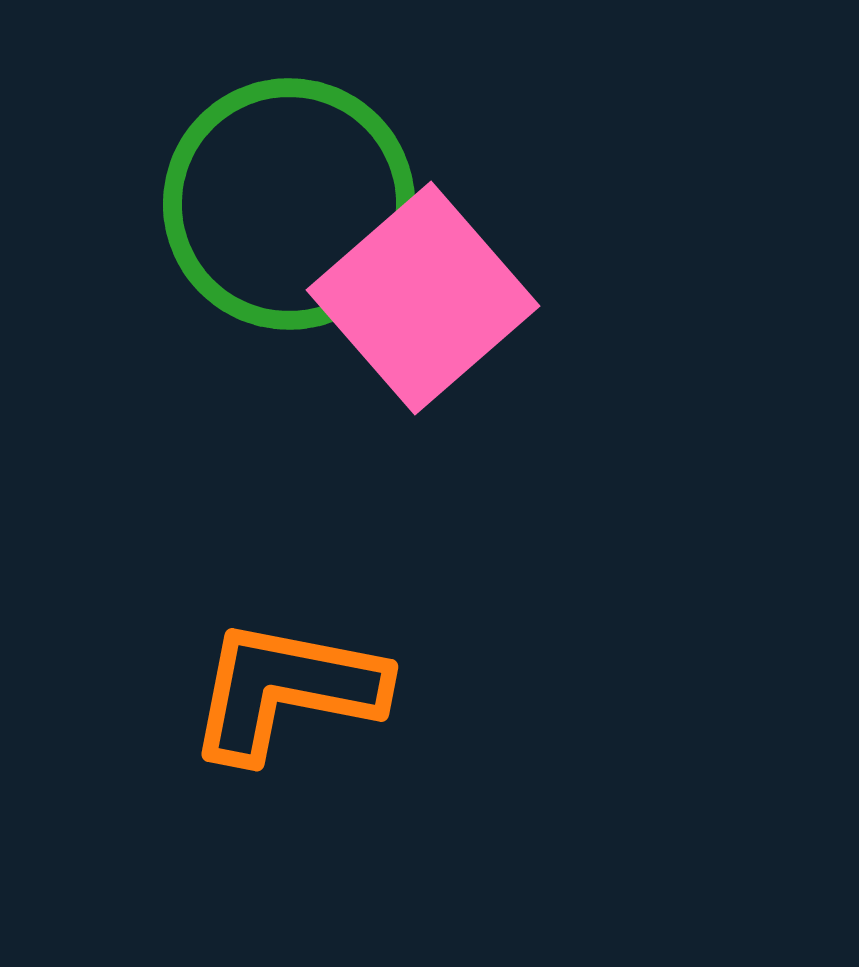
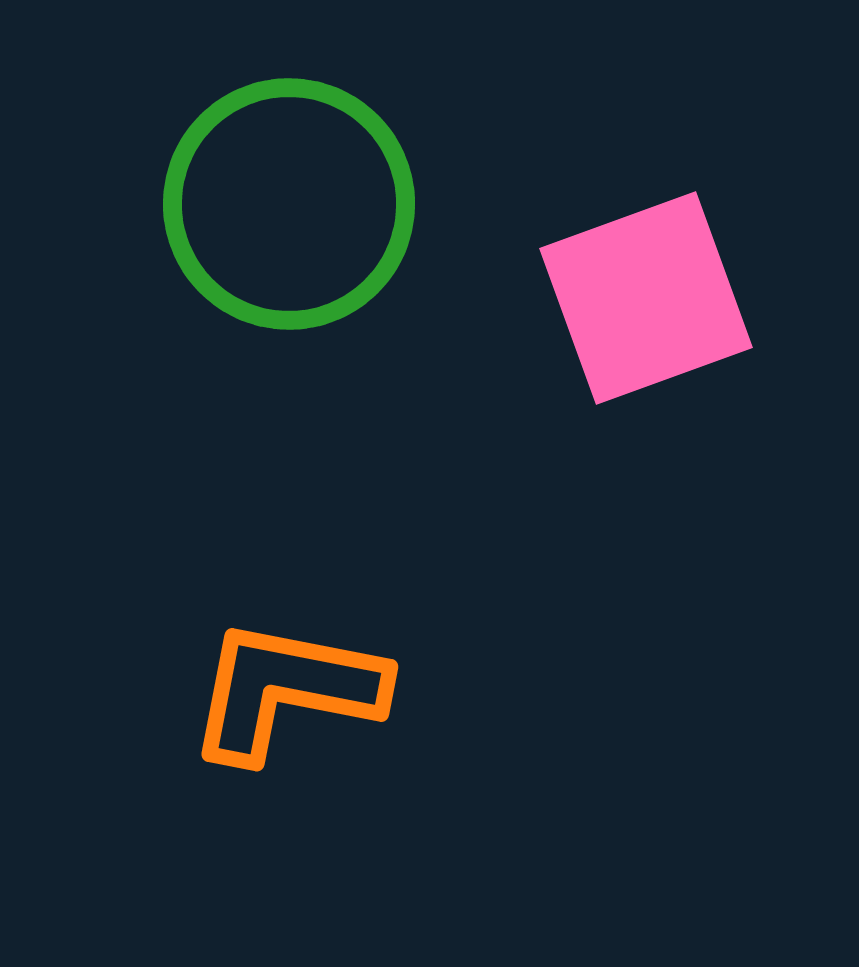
pink square: moved 223 px right; rotated 21 degrees clockwise
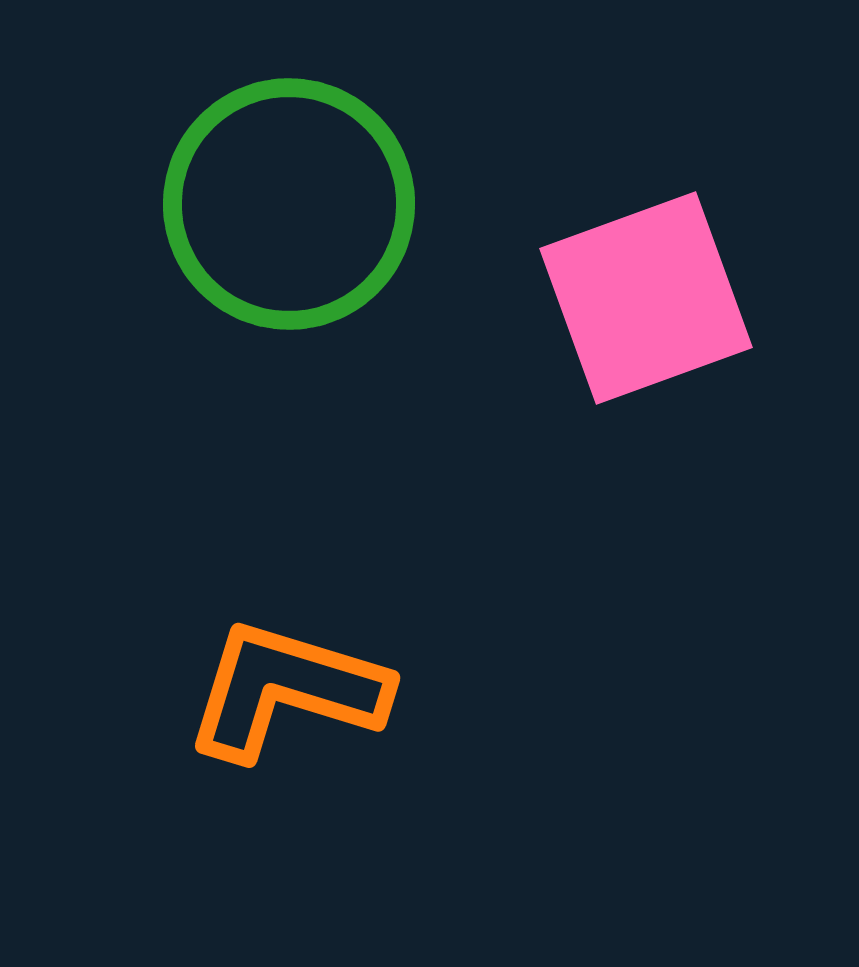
orange L-shape: rotated 6 degrees clockwise
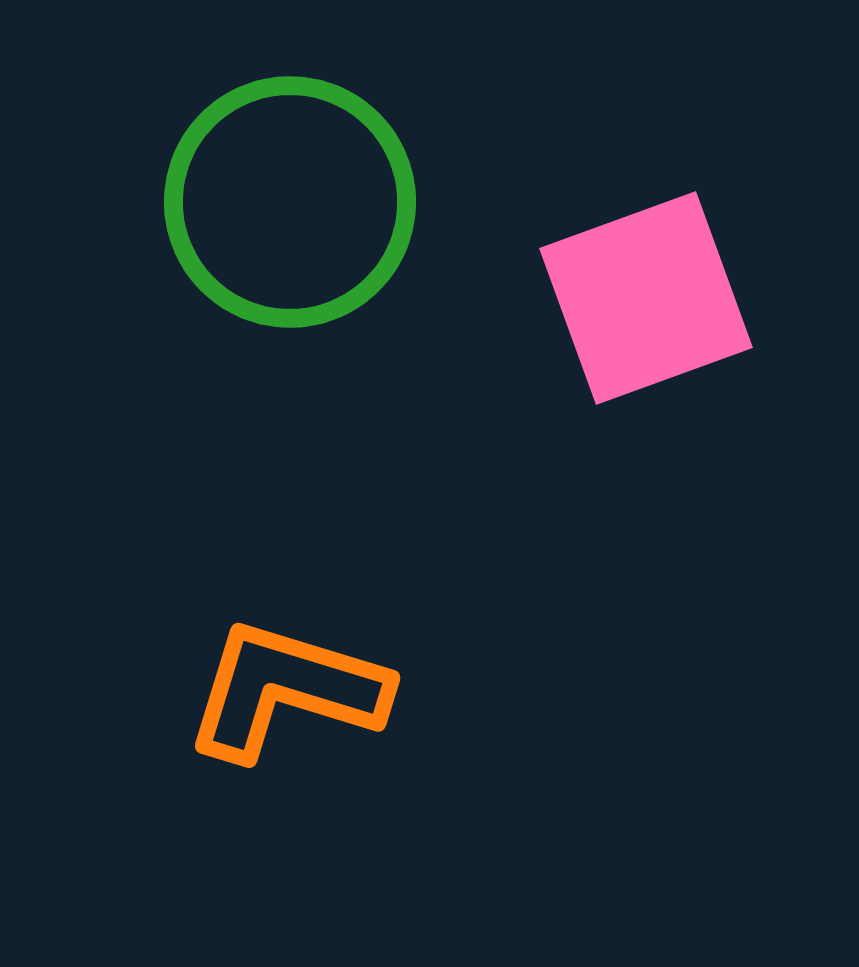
green circle: moved 1 px right, 2 px up
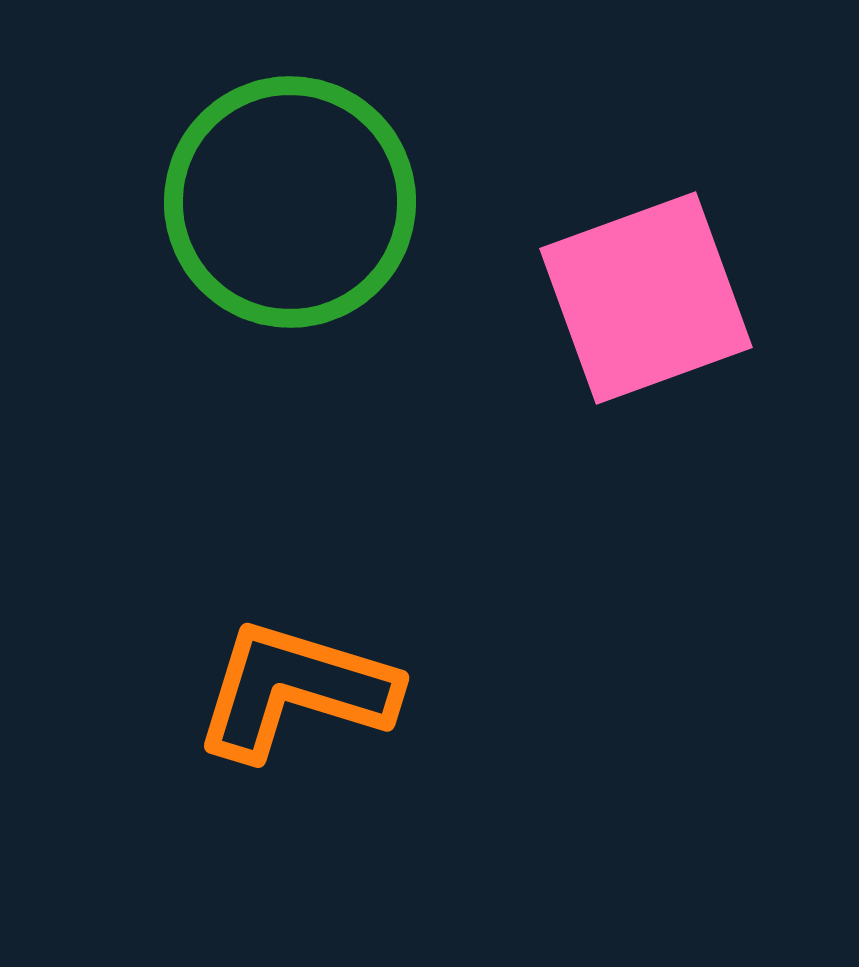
orange L-shape: moved 9 px right
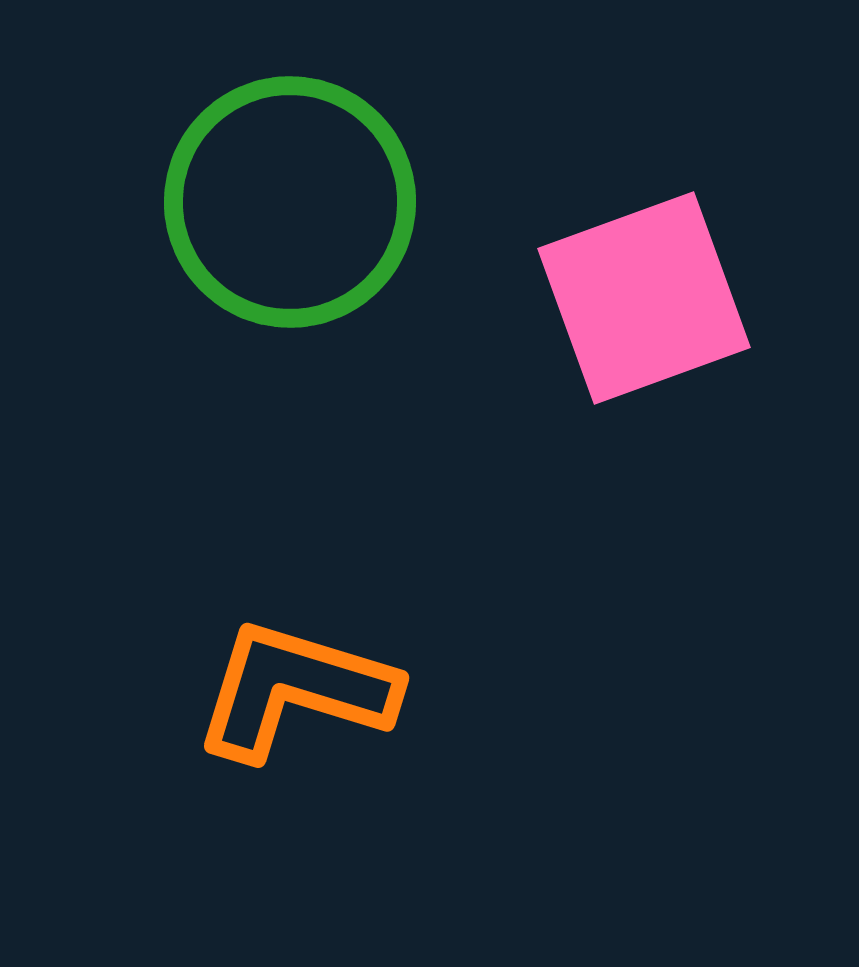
pink square: moved 2 px left
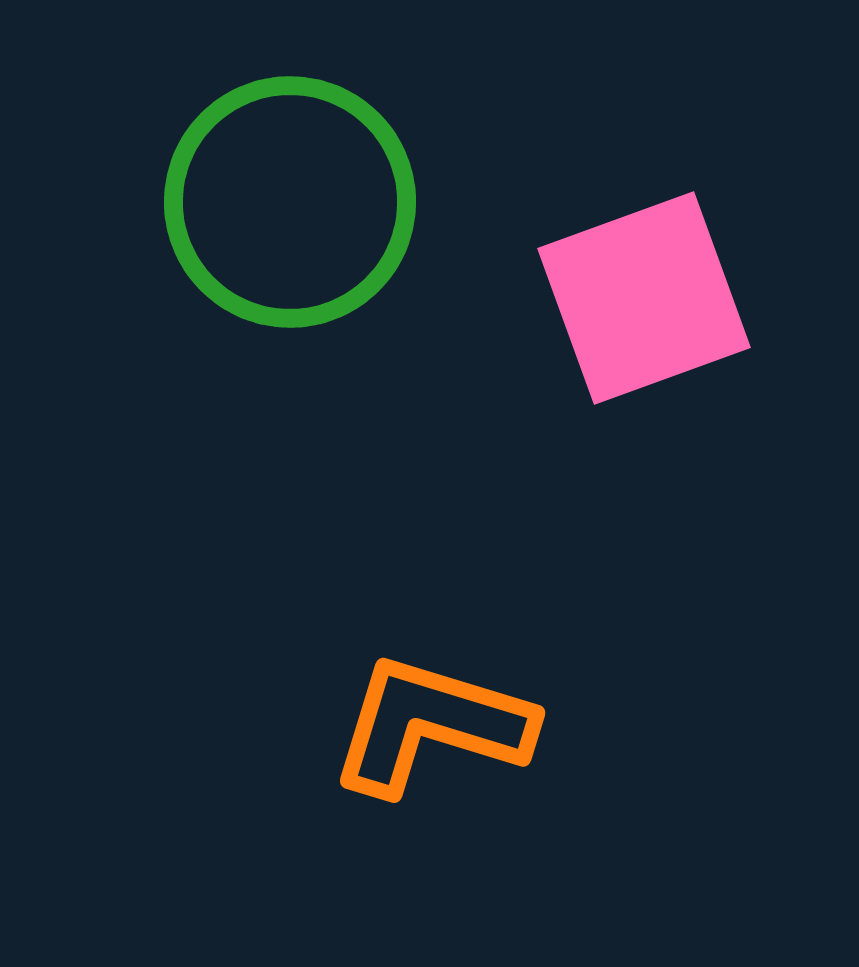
orange L-shape: moved 136 px right, 35 px down
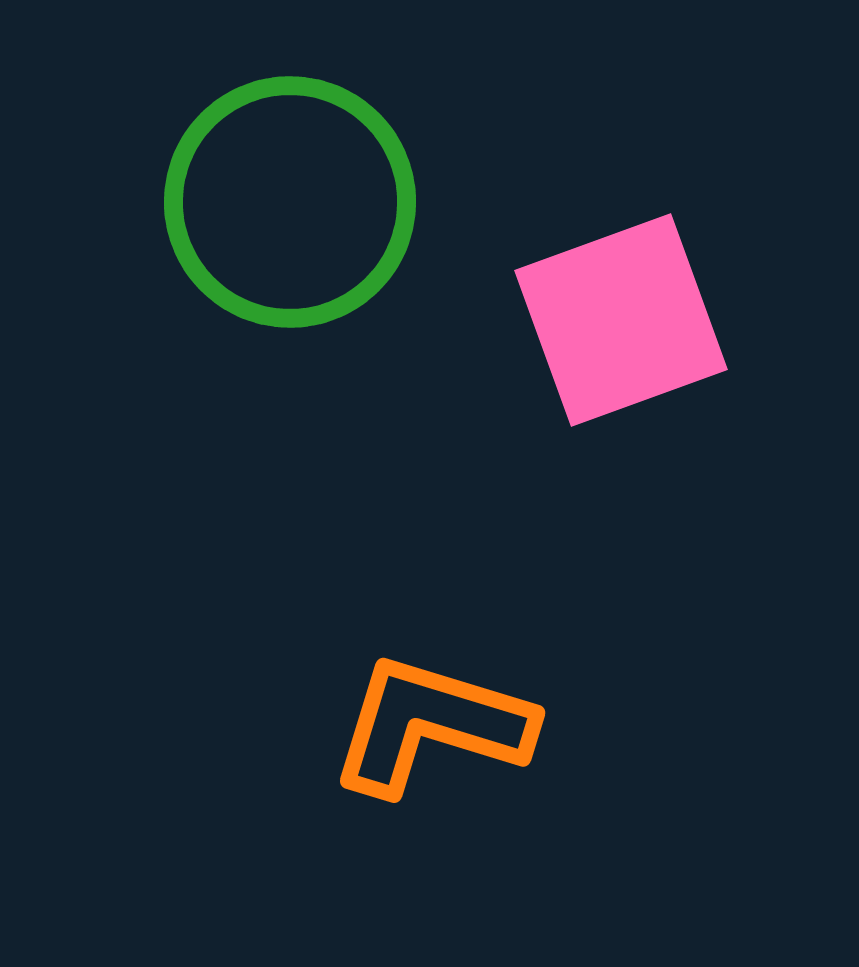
pink square: moved 23 px left, 22 px down
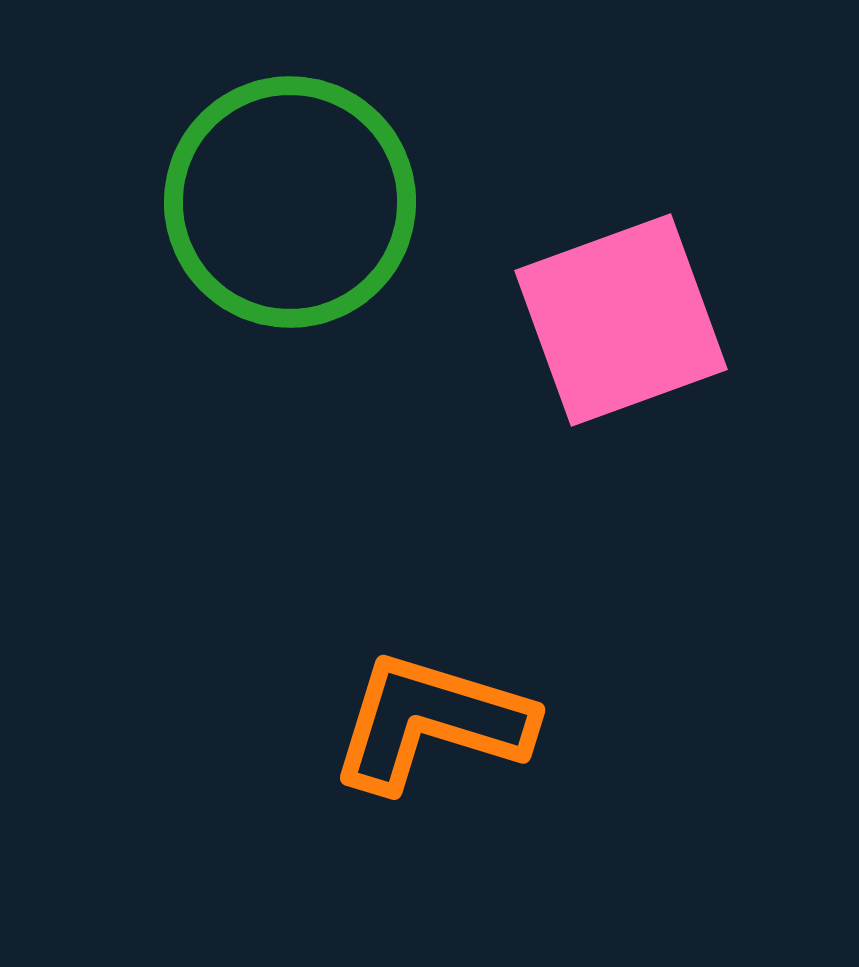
orange L-shape: moved 3 px up
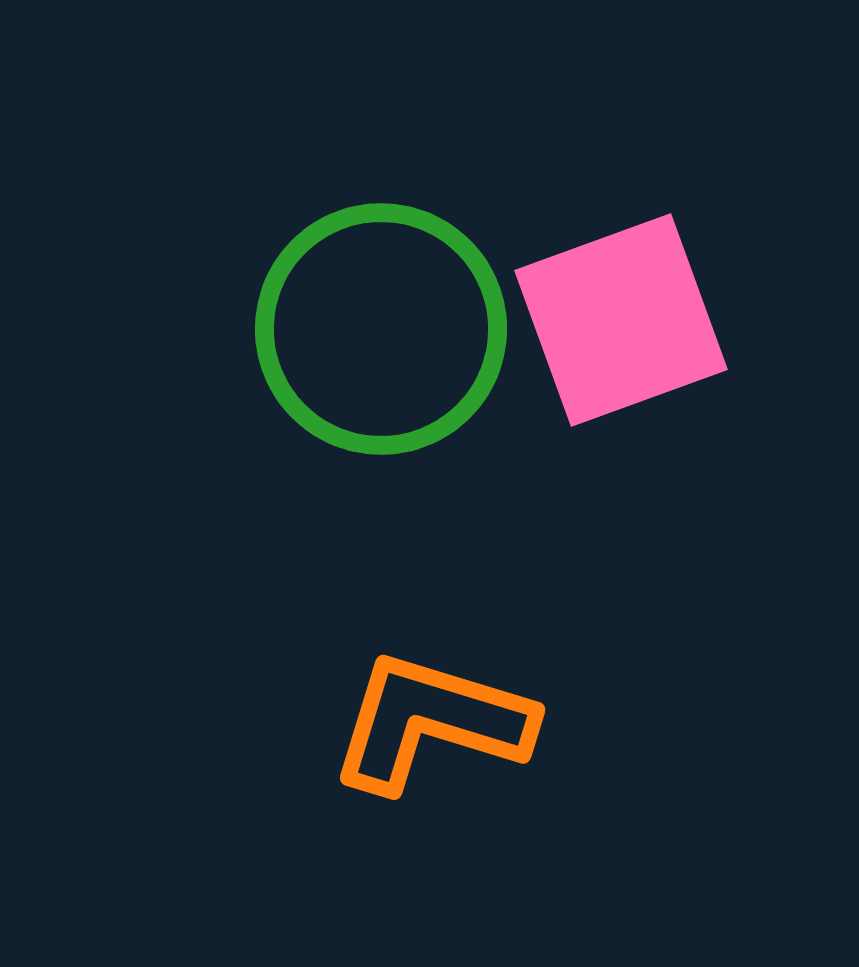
green circle: moved 91 px right, 127 px down
